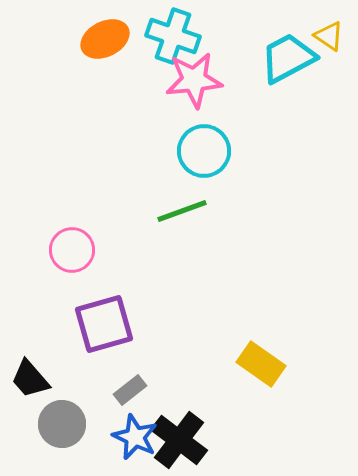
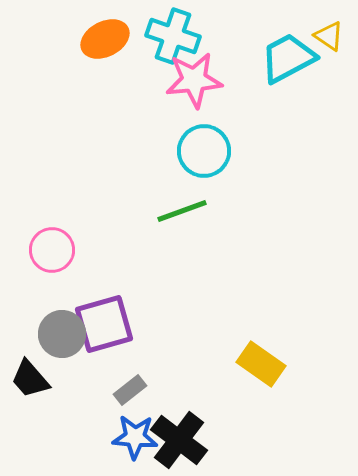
pink circle: moved 20 px left
gray circle: moved 90 px up
blue star: rotated 21 degrees counterclockwise
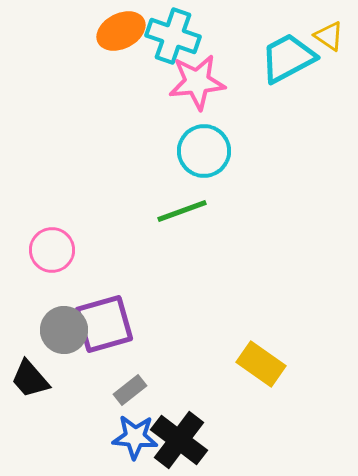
orange ellipse: moved 16 px right, 8 px up
pink star: moved 3 px right, 2 px down
gray circle: moved 2 px right, 4 px up
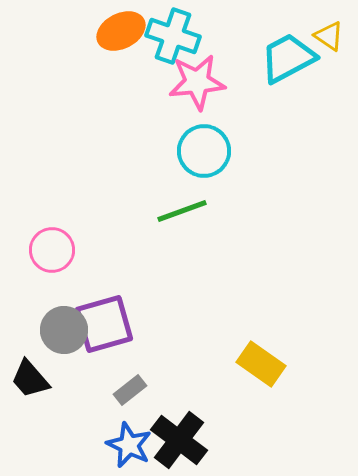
blue star: moved 6 px left, 8 px down; rotated 21 degrees clockwise
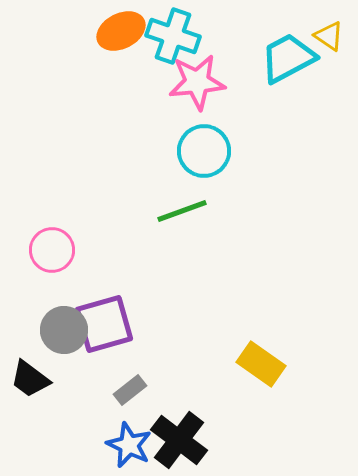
black trapezoid: rotated 12 degrees counterclockwise
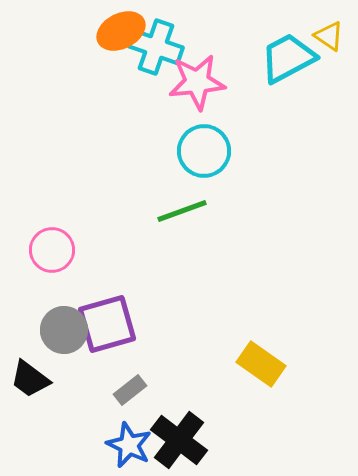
cyan cross: moved 17 px left, 11 px down
purple square: moved 3 px right
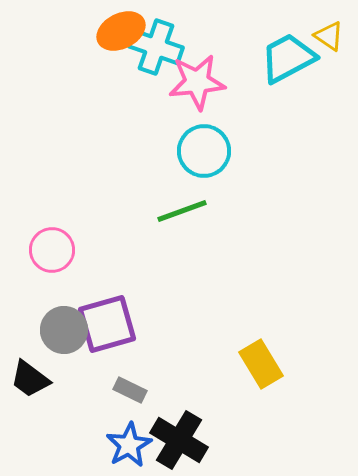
yellow rectangle: rotated 24 degrees clockwise
gray rectangle: rotated 64 degrees clockwise
black cross: rotated 6 degrees counterclockwise
blue star: rotated 18 degrees clockwise
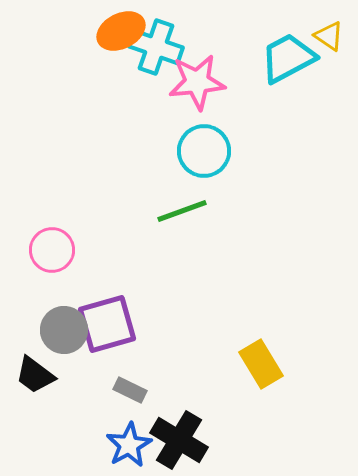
black trapezoid: moved 5 px right, 4 px up
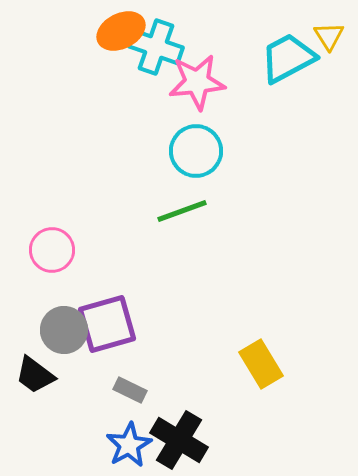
yellow triangle: rotated 24 degrees clockwise
cyan circle: moved 8 px left
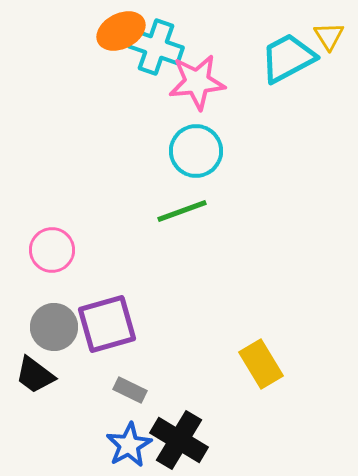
gray circle: moved 10 px left, 3 px up
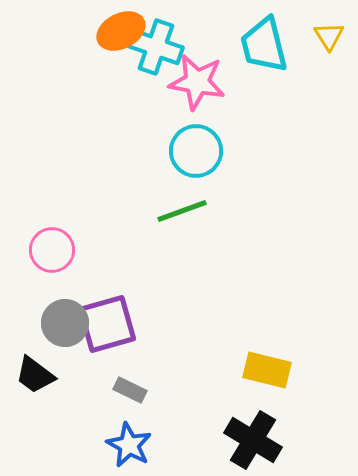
cyan trapezoid: moved 24 px left, 13 px up; rotated 76 degrees counterclockwise
pink star: rotated 16 degrees clockwise
gray circle: moved 11 px right, 4 px up
yellow rectangle: moved 6 px right, 6 px down; rotated 45 degrees counterclockwise
black cross: moved 74 px right
blue star: rotated 15 degrees counterclockwise
